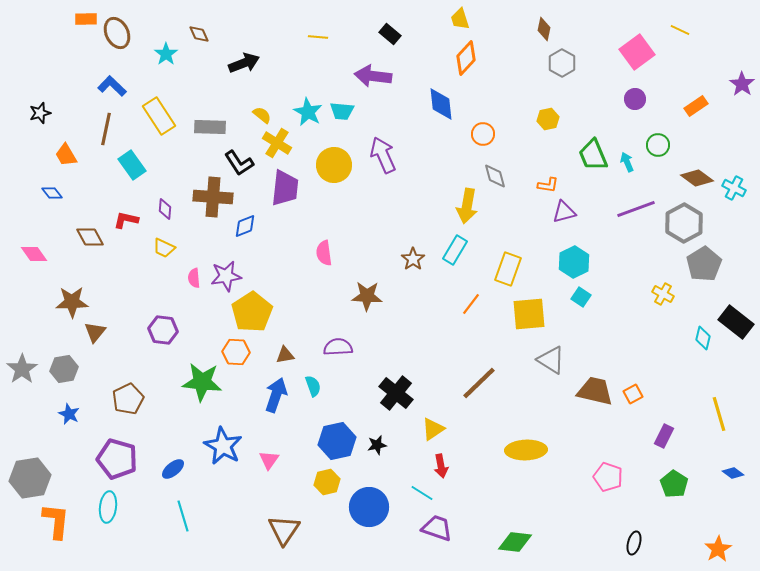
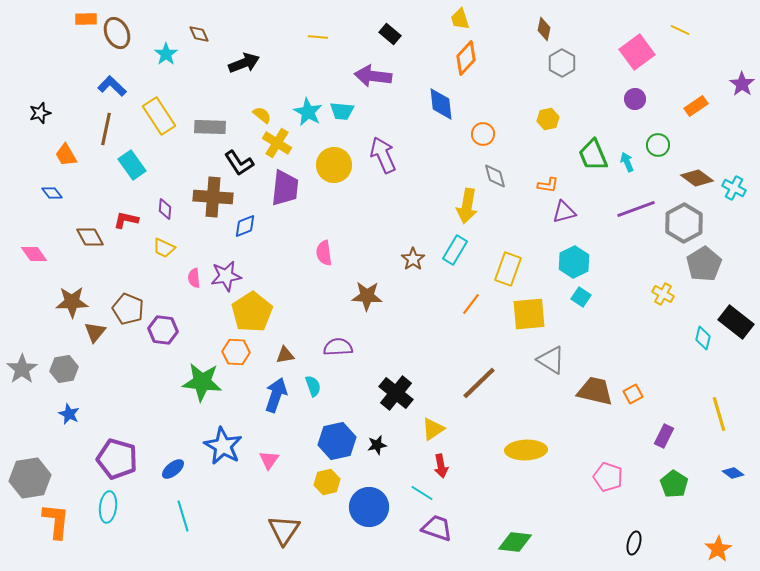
brown pentagon at (128, 399): moved 90 px up; rotated 24 degrees counterclockwise
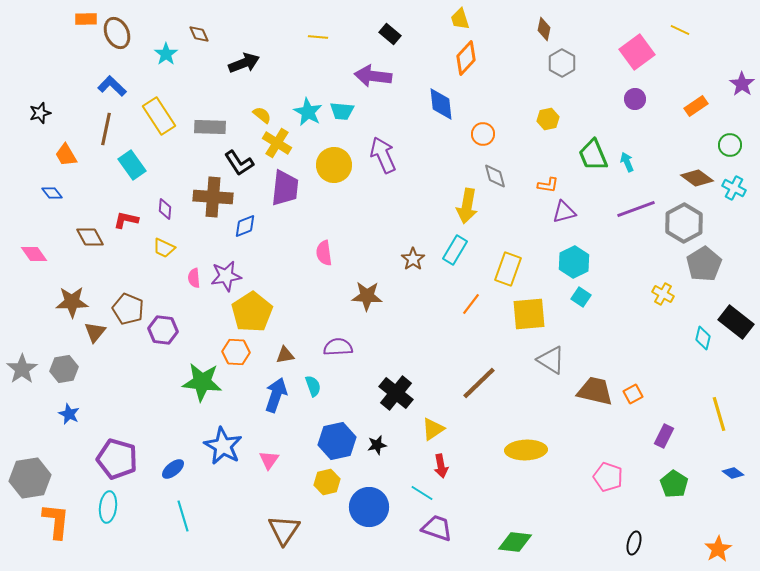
green circle at (658, 145): moved 72 px right
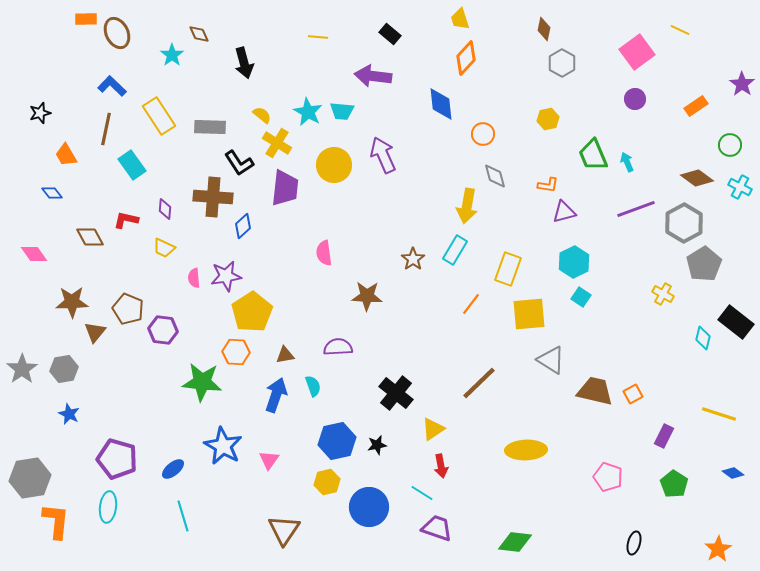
cyan star at (166, 54): moved 6 px right, 1 px down
black arrow at (244, 63): rotated 96 degrees clockwise
cyan cross at (734, 188): moved 6 px right, 1 px up
blue diamond at (245, 226): moved 2 px left; rotated 20 degrees counterclockwise
yellow line at (719, 414): rotated 56 degrees counterclockwise
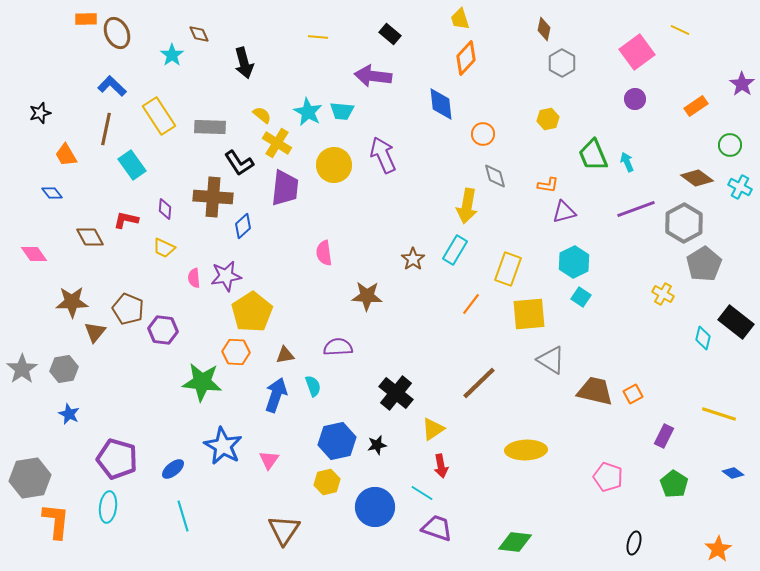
blue circle at (369, 507): moved 6 px right
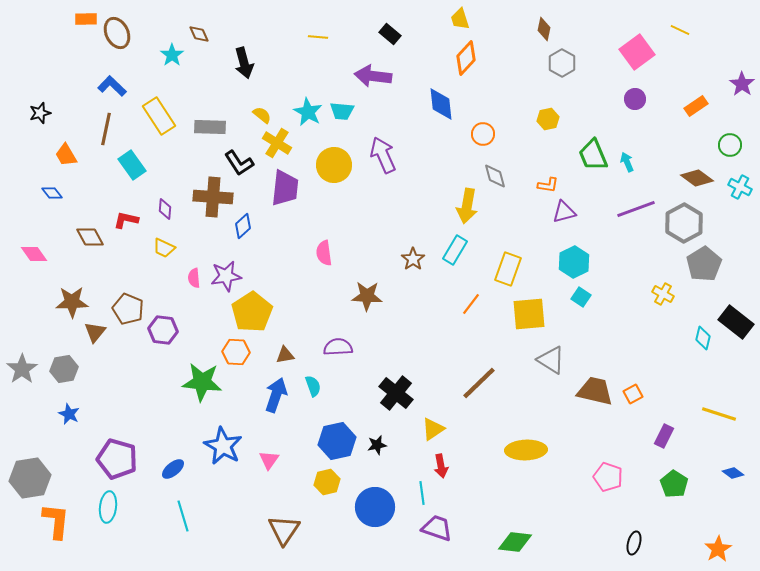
cyan line at (422, 493): rotated 50 degrees clockwise
